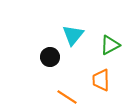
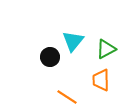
cyan triangle: moved 6 px down
green triangle: moved 4 px left, 4 px down
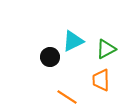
cyan triangle: rotated 25 degrees clockwise
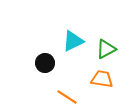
black circle: moved 5 px left, 6 px down
orange trapezoid: moved 1 px right, 1 px up; rotated 100 degrees clockwise
